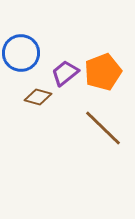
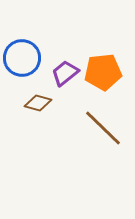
blue circle: moved 1 px right, 5 px down
orange pentagon: rotated 15 degrees clockwise
brown diamond: moved 6 px down
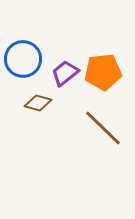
blue circle: moved 1 px right, 1 px down
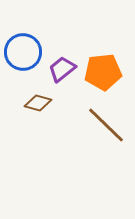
blue circle: moved 7 px up
purple trapezoid: moved 3 px left, 4 px up
brown line: moved 3 px right, 3 px up
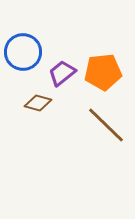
purple trapezoid: moved 4 px down
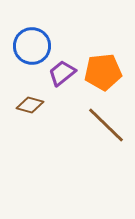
blue circle: moved 9 px right, 6 px up
brown diamond: moved 8 px left, 2 px down
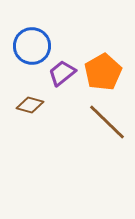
orange pentagon: rotated 24 degrees counterclockwise
brown line: moved 1 px right, 3 px up
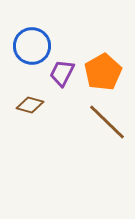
purple trapezoid: rotated 24 degrees counterclockwise
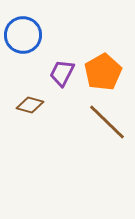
blue circle: moved 9 px left, 11 px up
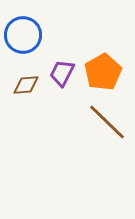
brown diamond: moved 4 px left, 20 px up; rotated 20 degrees counterclockwise
